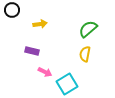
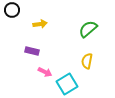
yellow semicircle: moved 2 px right, 7 px down
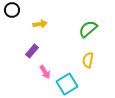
purple rectangle: rotated 64 degrees counterclockwise
yellow semicircle: moved 1 px right, 1 px up
pink arrow: rotated 32 degrees clockwise
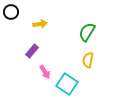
black circle: moved 1 px left, 2 px down
green semicircle: moved 1 px left, 3 px down; rotated 18 degrees counterclockwise
cyan square: rotated 25 degrees counterclockwise
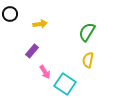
black circle: moved 1 px left, 2 px down
cyan square: moved 2 px left
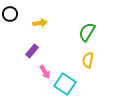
yellow arrow: moved 1 px up
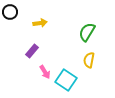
black circle: moved 2 px up
yellow semicircle: moved 1 px right
cyan square: moved 1 px right, 4 px up
